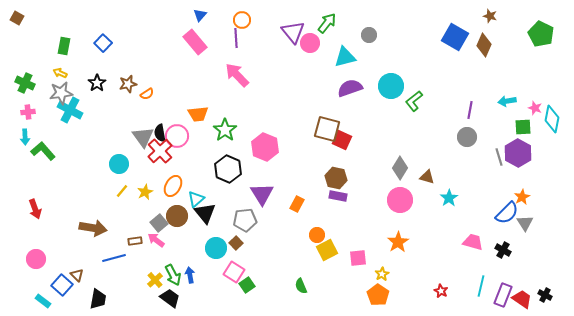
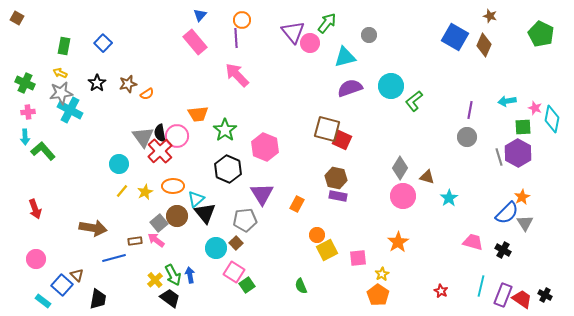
orange ellipse at (173, 186): rotated 60 degrees clockwise
pink circle at (400, 200): moved 3 px right, 4 px up
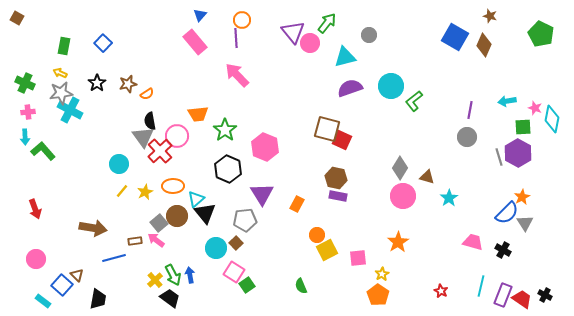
black semicircle at (160, 133): moved 10 px left, 12 px up
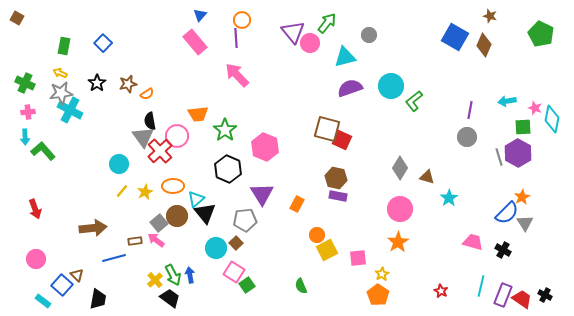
pink circle at (403, 196): moved 3 px left, 13 px down
brown arrow at (93, 228): rotated 16 degrees counterclockwise
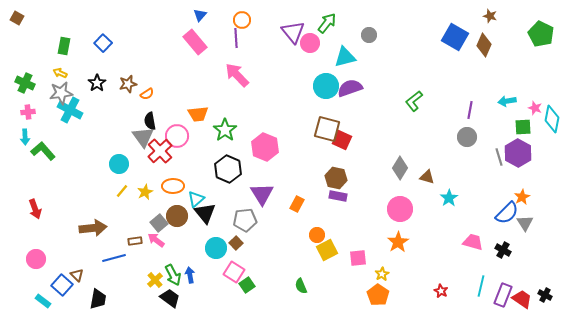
cyan circle at (391, 86): moved 65 px left
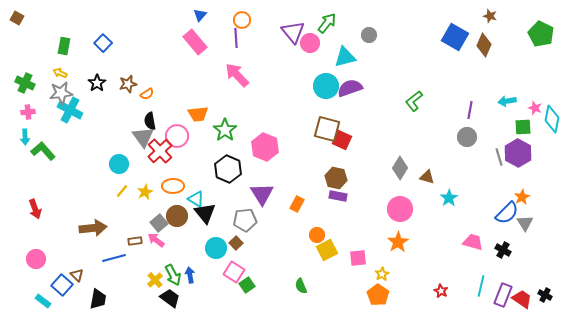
cyan triangle at (196, 199): rotated 48 degrees counterclockwise
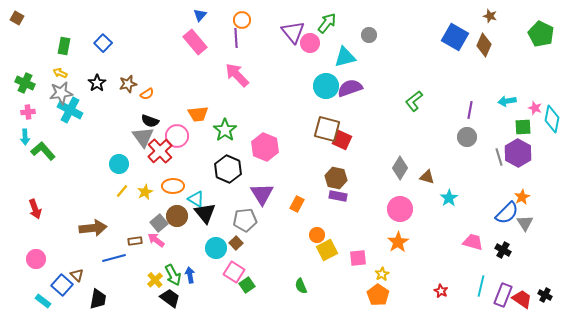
black semicircle at (150, 121): rotated 60 degrees counterclockwise
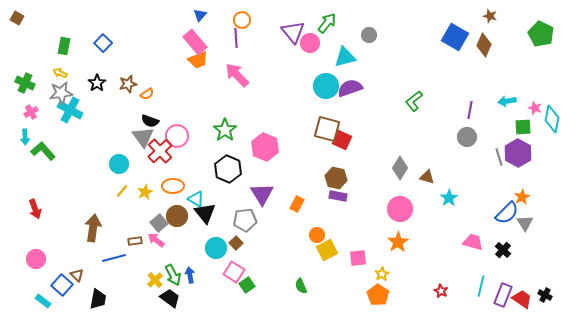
pink cross at (28, 112): moved 3 px right; rotated 24 degrees counterclockwise
orange trapezoid at (198, 114): moved 54 px up; rotated 15 degrees counterclockwise
brown arrow at (93, 228): rotated 76 degrees counterclockwise
black cross at (503, 250): rotated 14 degrees clockwise
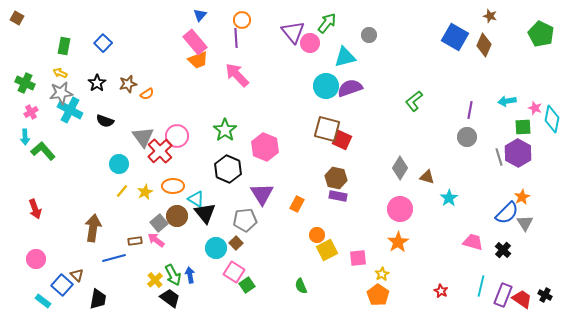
black semicircle at (150, 121): moved 45 px left
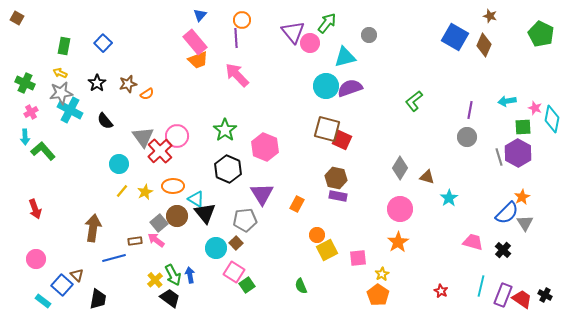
black semicircle at (105, 121): rotated 30 degrees clockwise
